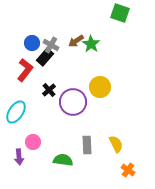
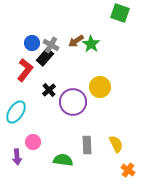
purple arrow: moved 2 px left
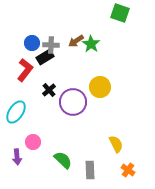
gray cross: rotated 28 degrees counterclockwise
black rectangle: rotated 18 degrees clockwise
gray rectangle: moved 3 px right, 25 px down
green semicircle: rotated 36 degrees clockwise
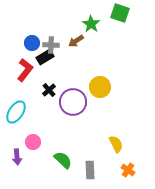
green star: moved 20 px up
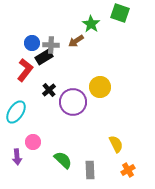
black rectangle: moved 1 px left
orange cross: rotated 24 degrees clockwise
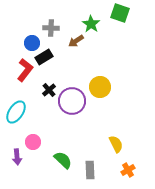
gray cross: moved 17 px up
purple circle: moved 1 px left, 1 px up
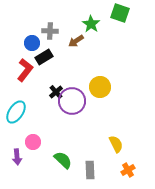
gray cross: moved 1 px left, 3 px down
black cross: moved 7 px right, 2 px down
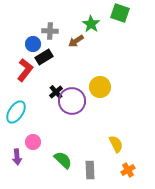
blue circle: moved 1 px right, 1 px down
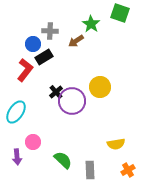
yellow semicircle: rotated 108 degrees clockwise
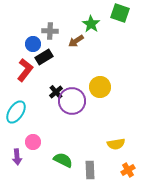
green semicircle: rotated 18 degrees counterclockwise
